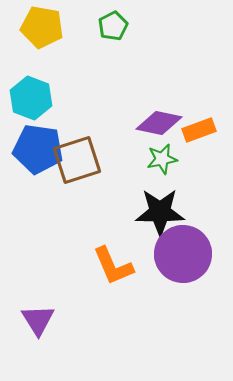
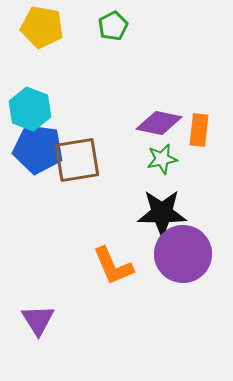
cyan hexagon: moved 1 px left, 11 px down
orange rectangle: rotated 64 degrees counterclockwise
brown square: rotated 9 degrees clockwise
black star: moved 2 px right, 1 px down
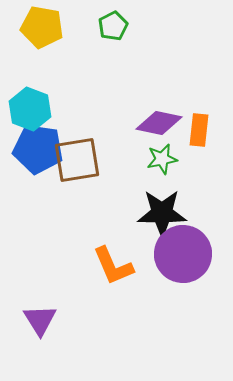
purple triangle: moved 2 px right
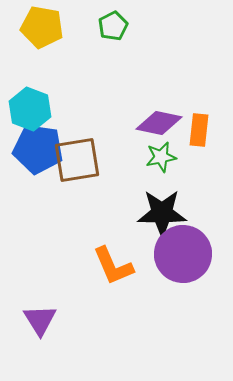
green star: moved 1 px left, 2 px up
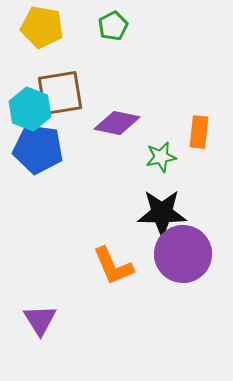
purple diamond: moved 42 px left
orange rectangle: moved 2 px down
brown square: moved 17 px left, 67 px up
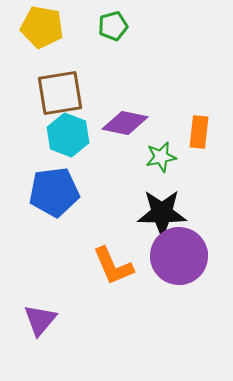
green pentagon: rotated 12 degrees clockwise
cyan hexagon: moved 38 px right, 26 px down
purple diamond: moved 8 px right
blue pentagon: moved 16 px right, 43 px down; rotated 15 degrees counterclockwise
purple circle: moved 4 px left, 2 px down
purple triangle: rotated 12 degrees clockwise
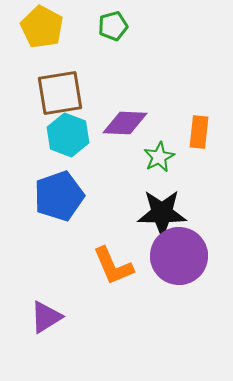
yellow pentagon: rotated 18 degrees clockwise
purple diamond: rotated 9 degrees counterclockwise
green star: moved 2 px left; rotated 16 degrees counterclockwise
blue pentagon: moved 5 px right, 4 px down; rotated 12 degrees counterclockwise
purple triangle: moved 6 px right, 3 px up; rotated 18 degrees clockwise
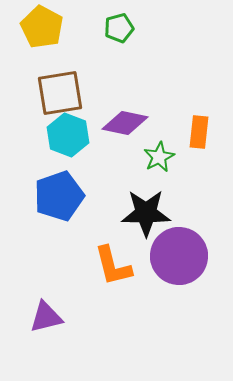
green pentagon: moved 6 px right, 2 px down
purple diamond: rotated 9 degrees clockwise
black star: moved 16 px left
orange L-shape: rotated 9 degrees clockwise
purple triangle: rotated 18 degrees clockwise
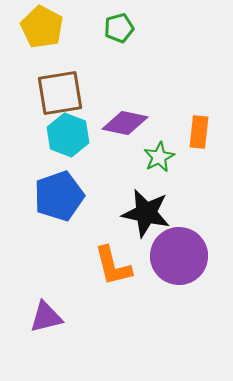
black star: rotated 12 degrees clockwise
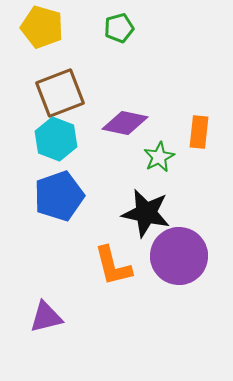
yellow pentagon: rotated 12 degrees counterclockwise
brown square: rotated 12 degrees counterclockwise
cyan hexagon: moved 12 px left, 4 px down
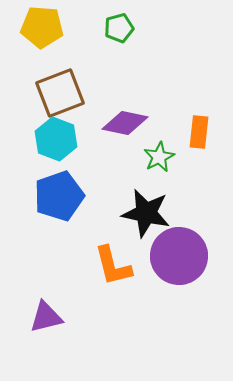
yellow pentagon: rotated 12 degrees counterclockwise
